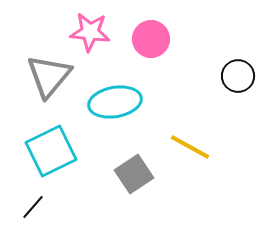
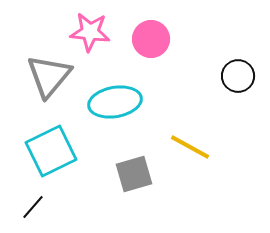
gray square: rotated 18 degrees clockwise
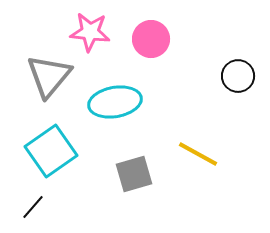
yellow line: moved 8 px right, 7 px down
cyan square: rotated 9 degrees counterclockwise
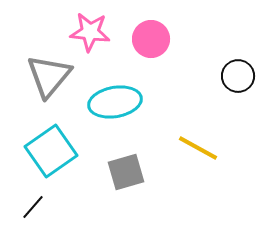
yellow line: moved 6 px up
gray square: moved 8 px left, 2 px up
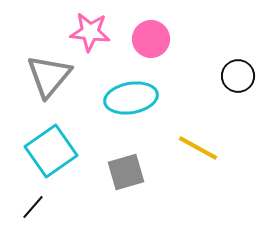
cyan ellipse: moved 16 px right, 4 px up
